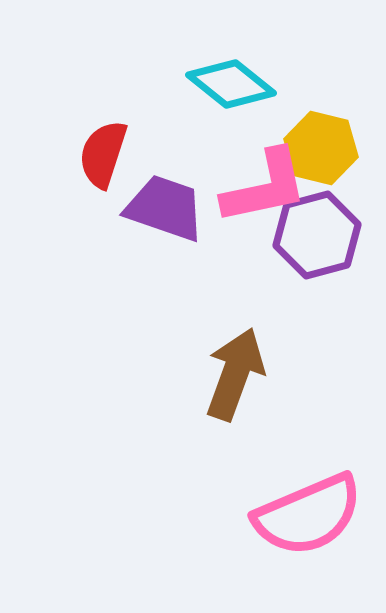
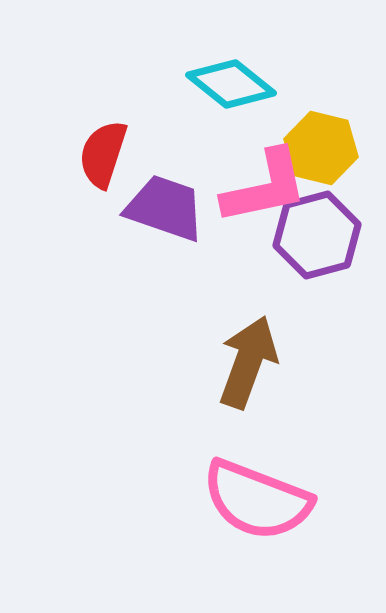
brown arrow: moved 13 px right, 12 px up
pink semicircle: moved 51 px left, 15 px up; rotated 44 degrees clockwise
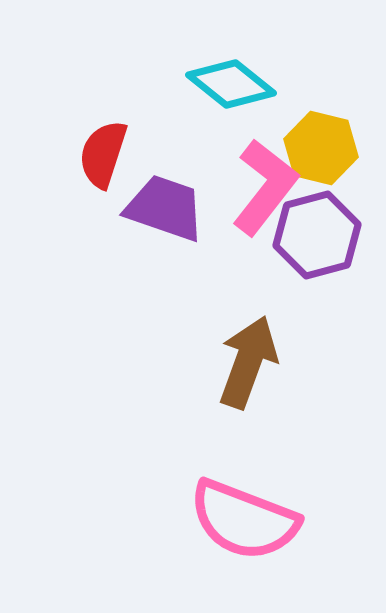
pink L-shape: rotated 40 degrees counterclockwise
pink semicircle: moved 13 px left, 20 px down
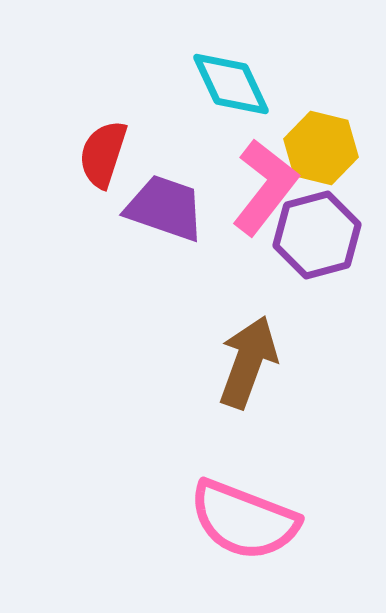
cyan diamond: rotated 26 degrees clockwise
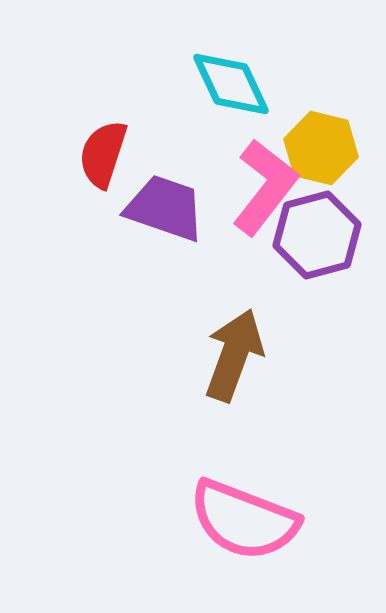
brown arrow: moved 14 px left, 7 px up
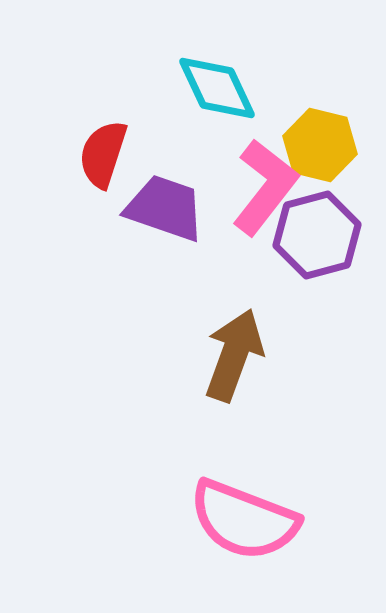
cyan diamond: moved 14 px left, 4 px down
yellow hexagon: moved 1 px left, 3 px up
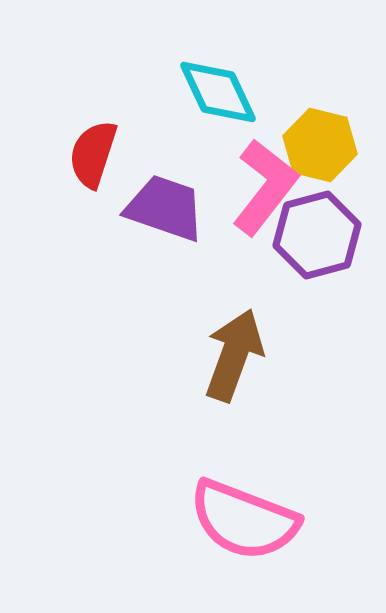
cyan diamond: moved 1 px right, 4 px down
red semicircle: moved 10 px left
